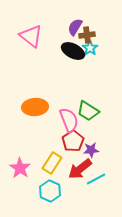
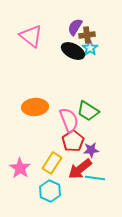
cyan line: moved 1 px left, 1 px up; rotated 36 degrees clockwise
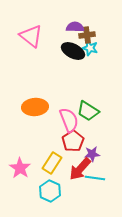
purple semicircle: rotated 60 degrees clockwise
cyan star: rotated 21 degrees counterclockwise
purple star: moved 1 px right, 4 px down
red arrow: rotated 10 degrees counterclockwise
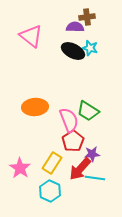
brown cross: moved 18 px up
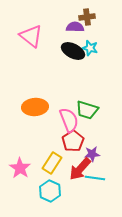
green trapezoid: moved 1 px left, 1 px up; rotated 15 degrees counterclockwise
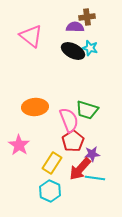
pink star: moved 1 px left, 23 px up
